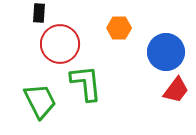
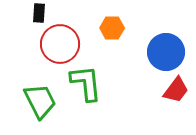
orange hexagon: moved 7 px left
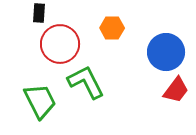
green L-shape: moved 1 px up; rotated 21 degrees counterclockwise
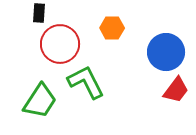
green trapezoid: rotated 60 degrees clockwise
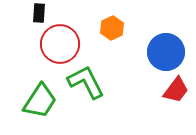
orange hexagon: rotated 25 degrees counterclockwise
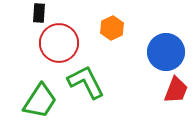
red circle: moved 1 px left, 1 px up
red trapezoid: rotated 16 degrees counterclockwise
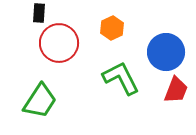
green L-shape: moved 35 px right, 4 px up
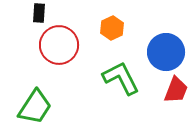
red circle: moved 2 px down
green trapezoid: moved 5 px left, 6 px down
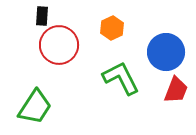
black rectangle: moved 3 px right, 3 px down
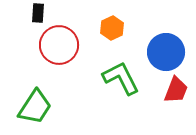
black rectangle: moved 4 px left, 3 px up
